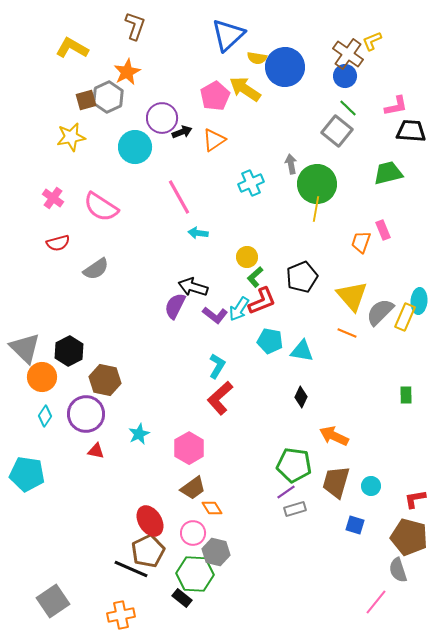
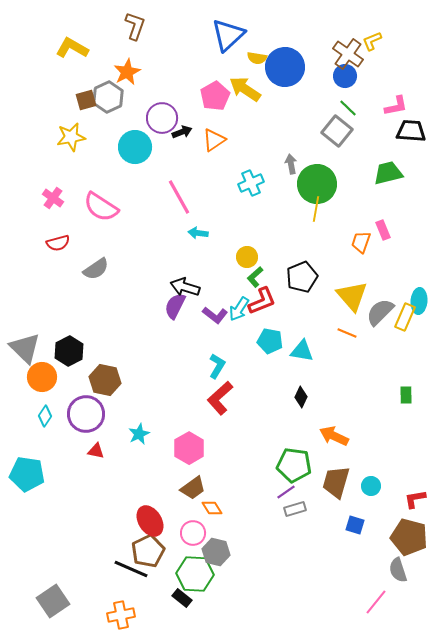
black arrow at (193, 287): moved 8 px left
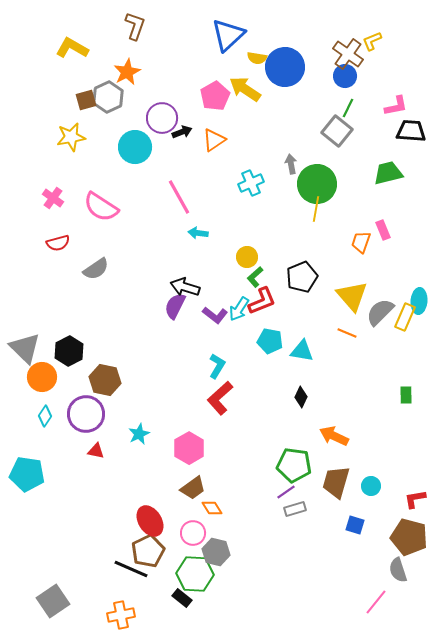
green line at (348, 108): rotated 72 degrees clockwise
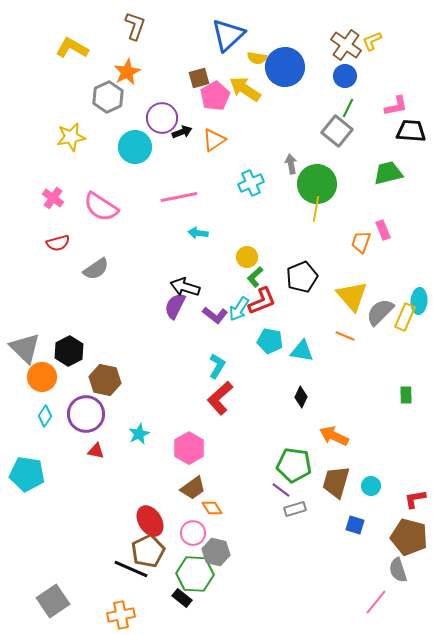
brown cross at (348, 54): moved 2 px left, 9 px up
brown square at (86, 100): moved 113 px right, 22 px up
pink line at (179, 197): rotated 72 degrees counterclockwise
orange line at (347, 333): moved 2 px left, 3 px down
purple line at (286, 492): moved 5 px left, 2 px up; rotated 72 degrees clockwise
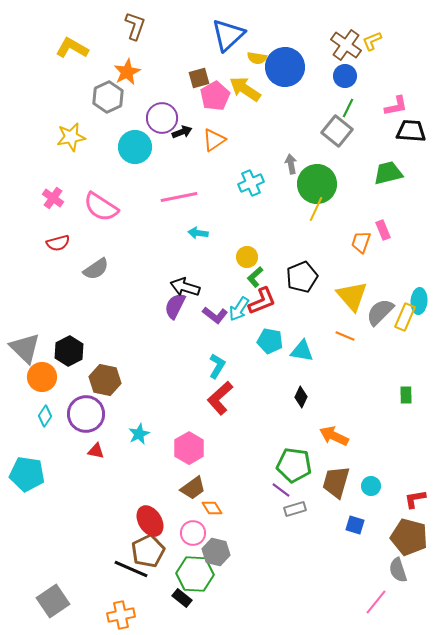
yellow line at (316, 209): rotated 15 degrees clockwise
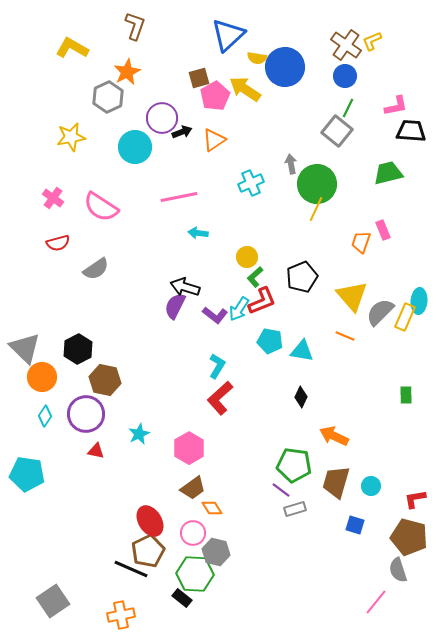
black hexagon at (69, 351): moved 9 px right, 2 px up
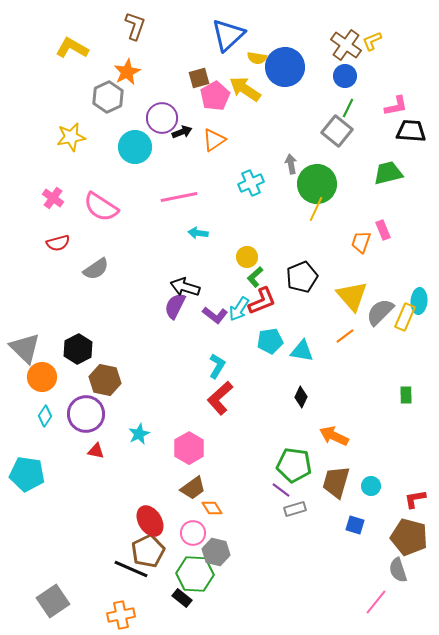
orange line at (345, 336): rotated 60 degrees counterclockwise
cyan pentagon at (270, 341): rotated 20 degrees counterclockwise
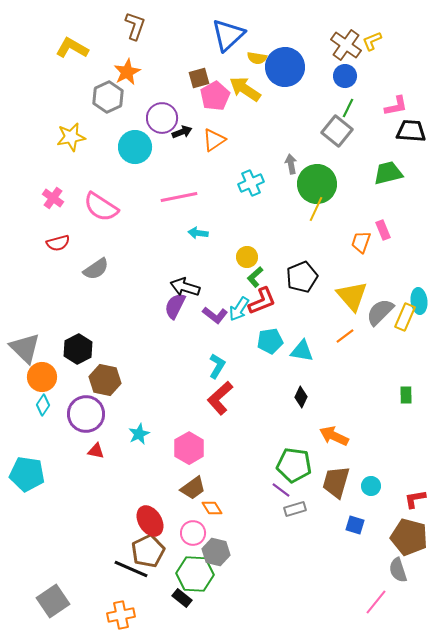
cyan ellipse at (419, 301): rotated 10 degrees counterclockwise
cyan diamond at (45, 416): moved 2 px left, 11 px up
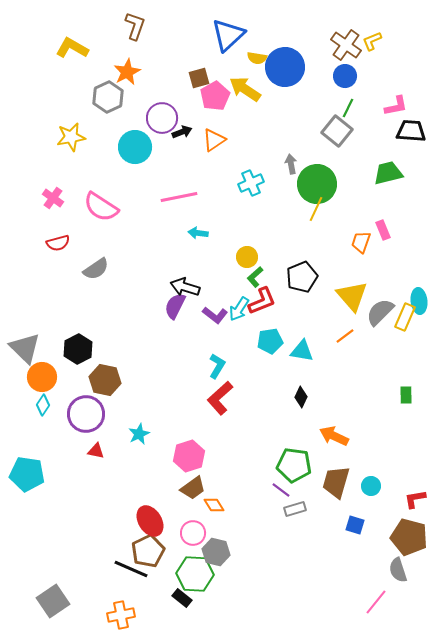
pink hexagon at (189, 448): moved 8 px down; rotated 12 degrees clockwise
orange diamond at (212, 508): moved 2 px right, 3 px up
